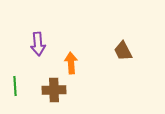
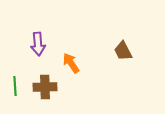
orange arrow: rotated 30 degrees counterclockwise
brown cross: moved 9 px left, 3 px up
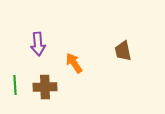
brown trapezoid: rotated 15 degrees clockwise
orange arrow: moved 3 px right
green line: moved 1 px up
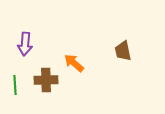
purple arrow: moved 13 px left; rotated 10 degrees clockwise
orange arrow: rotated 15 degrees counterclockwise
brown cross: moved 1 px right, 7 px up
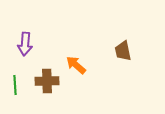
orange arrow: moved 2 px right, 2 px down
brown cross: moved 1 px right, 1 px down
